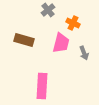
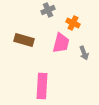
gray cross: rotated 16 degrees clockwise
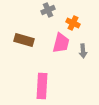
gray arrow: moved 1 px left, 2 px up; rotated 16 degrees clockwise
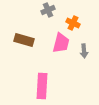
gray arrow: moved 1 px right
